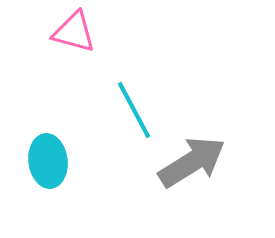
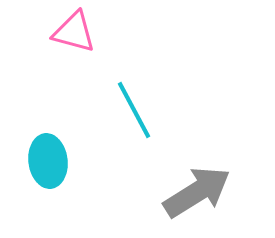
gray arrow: moved 5 px right, 30 px down
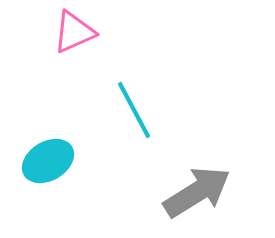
pink triangle: rotated 39 degrees counterclockwise
cyan ellipse: rotated 66 degrees clockwise
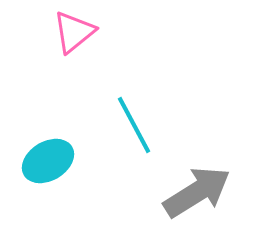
pink triangle: rotated 15 degrees counterclockwise
cyan line: moved 15 px down
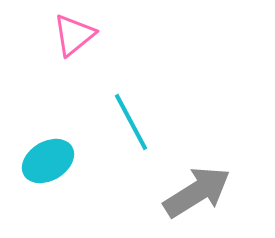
pink triangle: moved 3 px down
cyan line: moved 3 px left, 3 px up
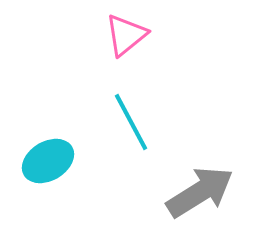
pink triangle: moved 52 px right
gray arrow: moved 3 px right
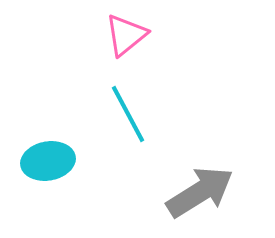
cyan line: moved 3 px left, 8 px up
cyan ellipse: rotated 21 degrees clockwise
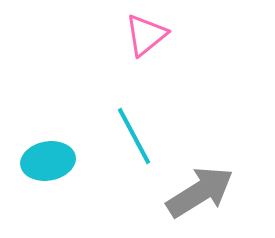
pink triangle: moved 20 px right
cyan line: moved 6 px right, 22 px down
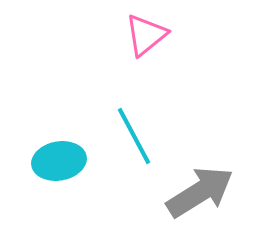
cyan ellipse: moved 11 px right
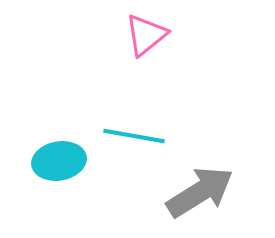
cyan line: rotated 52 degrees counterclockwise
